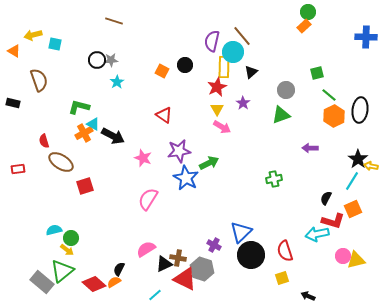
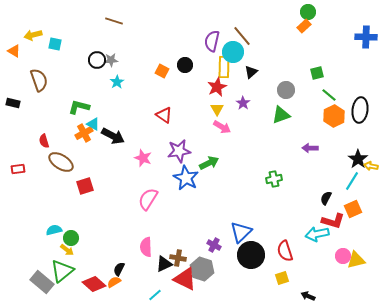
pink semicircle at (146, 249): moved 2 px up; rotated 60 degrees counterclockwise
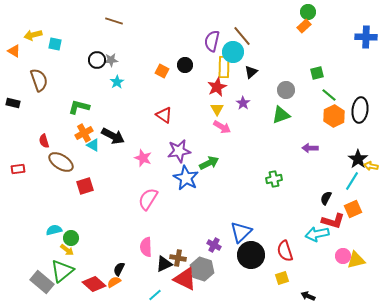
cyan triangle at (93, 124): moved 21 px down
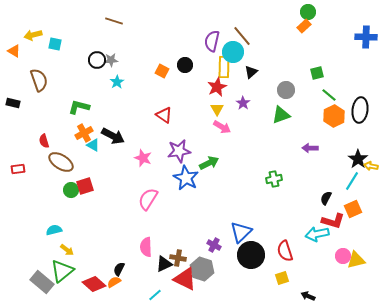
green circle at (71, 238): moved 48 px up
